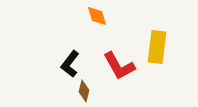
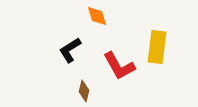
black L-shape: moved 14 px up; rotated 20 degrees clockwise
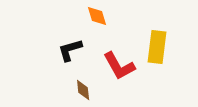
black L-shape: rotated 16 degrees clockwise
brown diamond: moved 1 px left, 1 px up; rotated 20 degrees counterclockwise
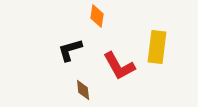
orange diamond: rotated 25 degrees clockwise
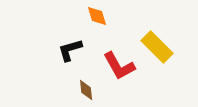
orange diamond: rotated 25 degrees counterclockwise
yellow rectangle: rotated 52 degrees counterclockwise
brown diamond: moved 3 px right
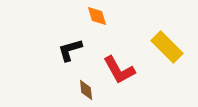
yellow rectangle: moved 10 px right
red L-shape: moved 4 px down
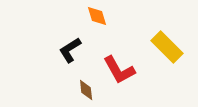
black L-shape: rotated 16 degrees counterclockwise
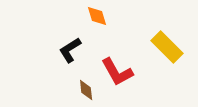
red L-shape: moved 2 px left, 2 px down
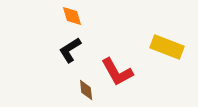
orange diamond: moved 25 px left
yellow rectangle: rotated 24 degrees counterclockwise
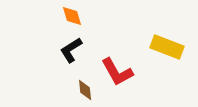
black L-shape: moved 1 px right
brown diamond: moved 1 px left
